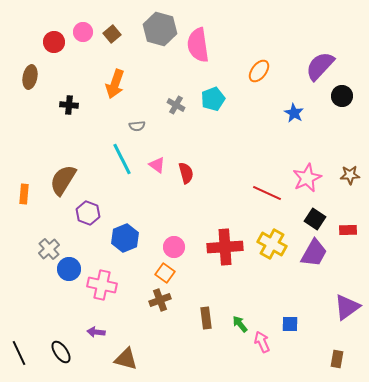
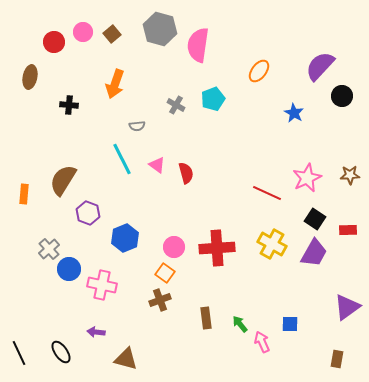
pink semicircle at (198, 45): rotated 16 degrees clockwise
red cross at (225, 247): moved 8 px left, 1 px down
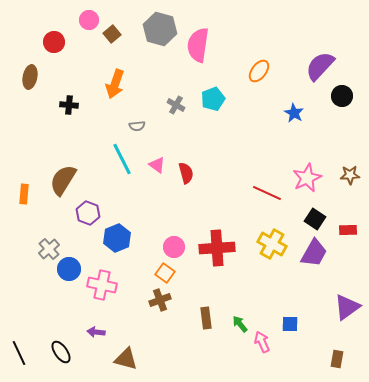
pink circle at (83, 32): moved 6 px right, 12 px up
blue hexagon at (125, 238): moved 8 px left
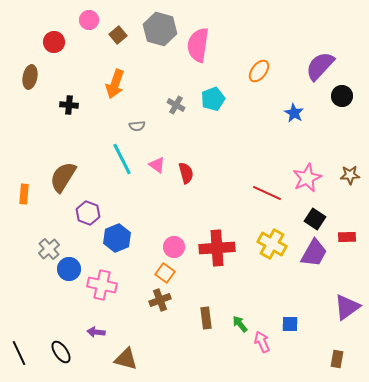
brown square at (112, 34): moved 6 px right, 1 px down
brown semicircle at (63, 180): moved 3 px up
red rectangle at (348, 230): moved 1 px left, 7 px down
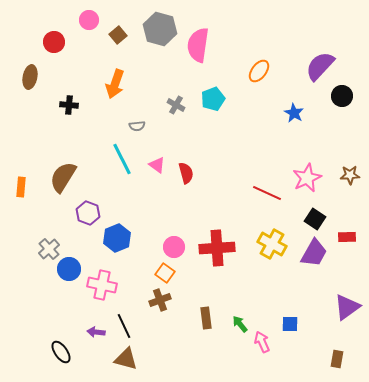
orange rectangle at (24, 194): moved 3 px left, 7 px up
black line at (19, 353): moved 105 px right, 27 px up
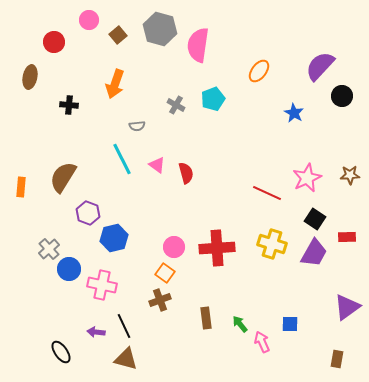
blue hexagon at (117, 238): moved 3 px left; rotated 8 degrees clockwise
yellow cross at (272, 244): rotated 12 degrees counterclockwise
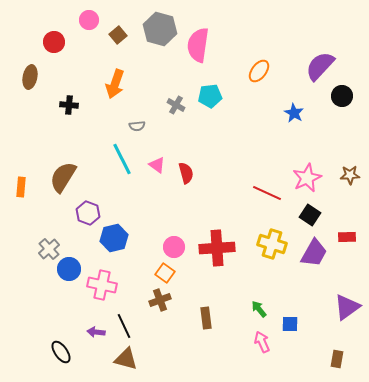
cyan pentagon at (213, 99): moved 3 px left, 3 px up; rotated 15 degrees clockwise
black square at (315, 219): moved 5 px left, 4 px up
green arrow at (240, 324): moved 19 px right, 15 px up
